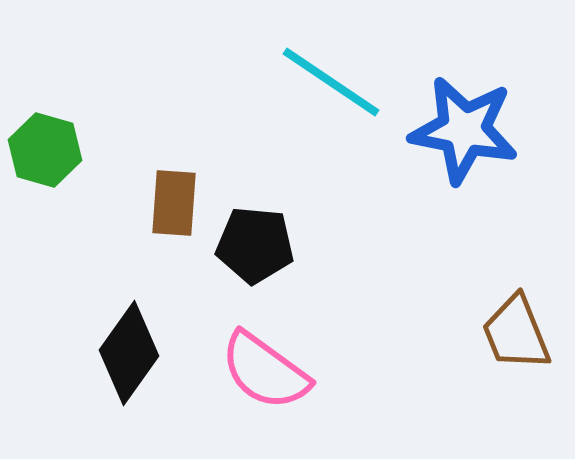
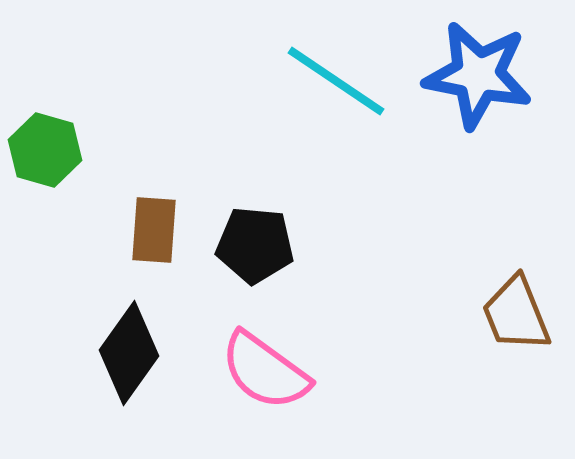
cyan line: moved 5 px right, 1 px up
blue star: moved 14 px right, 55 px up
brown rectangle: moved 20 px left, 27 px down
brown trapezoid: moved 19 px up
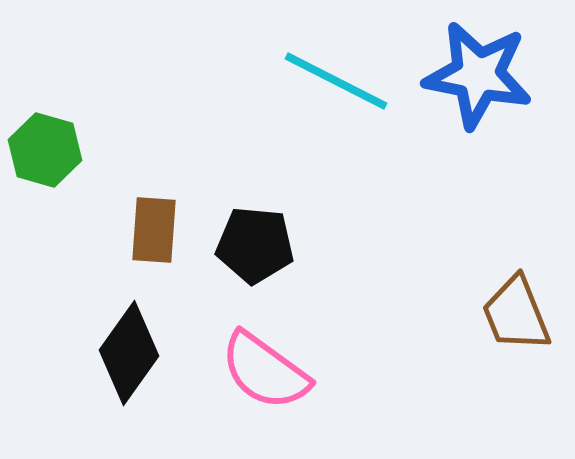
cyan line: rotated 7 degrees counterclockwise
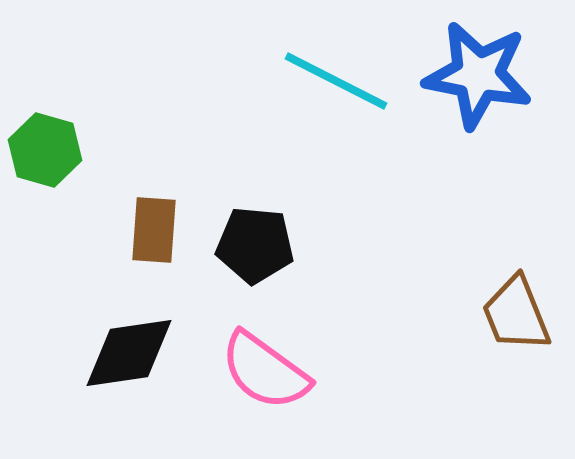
black diamond: rotated 46 degrees clockwise
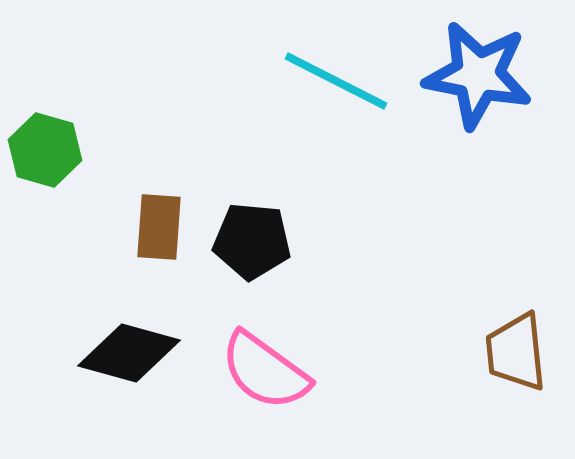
brown rectangle: moved 5 px right, 3 px up
black pentagon: moved 3 px left, 4 px up
brown trapezoid: moved 38 px down; rotated 16 degrees clockwise
black diamond: rotated 24 degrees clockwise
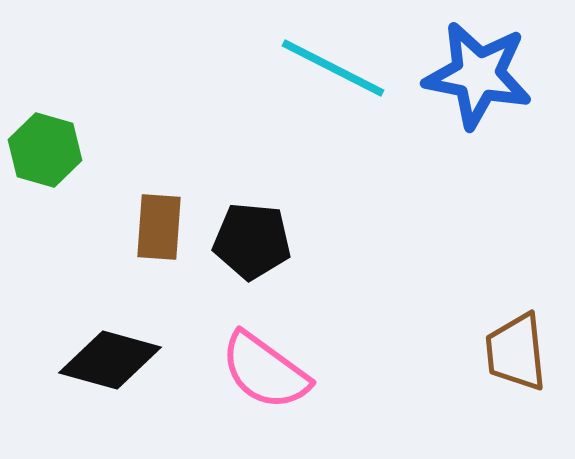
cyan line: moved 3 px left, 13 px up
black diamond: moved 19 px left, 7 px down
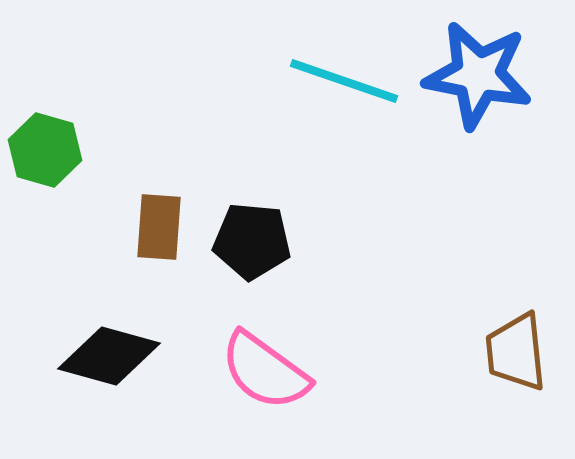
cyan line: moved 11 px right, 13 px down; rotated 8 degrees counterclockwise
black diamond: moved 1 px left, 4 px up
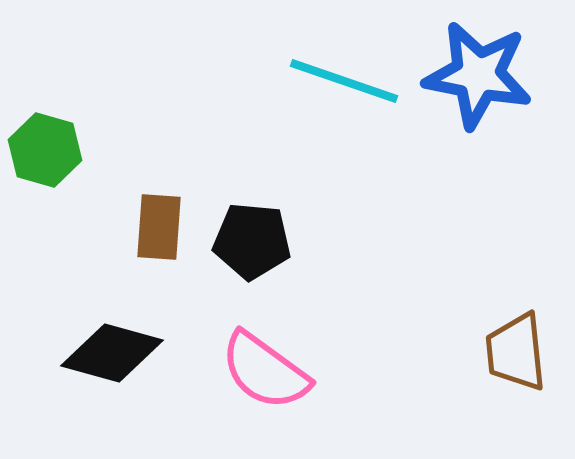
black diamond: moved 3 px right, 3 px up
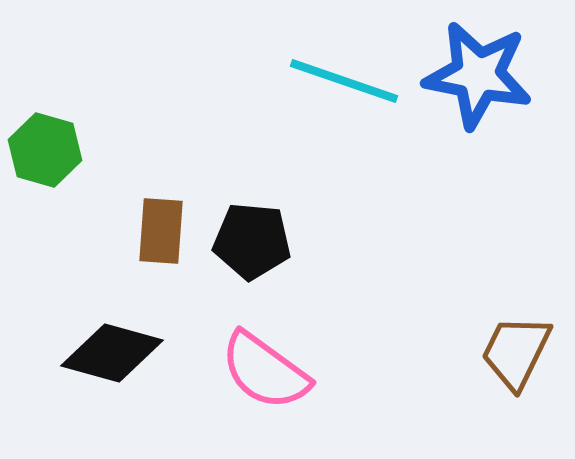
brown rectangle: moved 2 px right, 4 px down
brown trapezoid: rotated 32 degrees clockwise
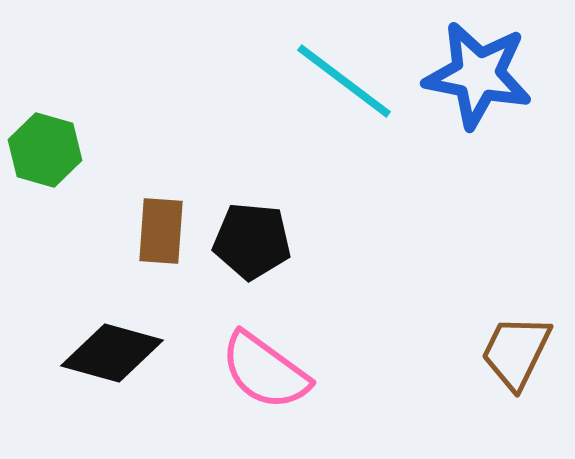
cyan line: rotated 18 degrees clockwise
